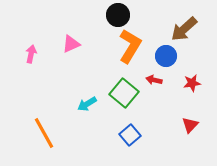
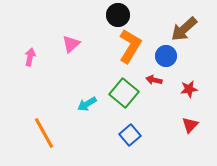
pink triangle: rotated 18 degrees counterclockwise
pink arrow: moved 1 px left, 3 px down
red star: moved 3 px left, 6 px down
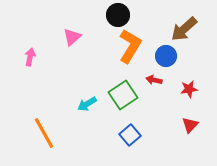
pink triangle: moved 1 px right, 7 px up
green square: moved 1 px left, 2 px down; rotated 16 degrees clockwise
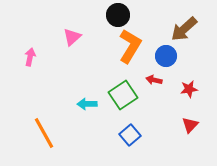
cyan arrow: rotated 30 degrees clockwise
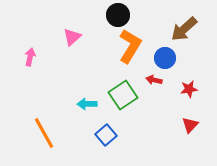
blue circle: moved 1 px left, 2 px down
blue square: moved 24 px left
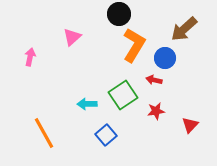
black circle: moved 1 px right, 1 px up
orange L-shape: moved 4 px right, 1 px up
red star: moved 33 px left, 22 px down
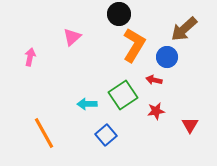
blue circle: moved 2 px right, 1 px up
red triangle: rotated 12 degrees counterclockwise
